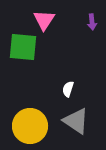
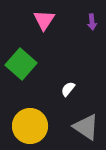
green square: moved 2 px left, 17 px down; rotated 36 degrees clockwise
white semicircle: rotated 21 degrees clockwise
gray triangle: moved 10 px right, 6 px down
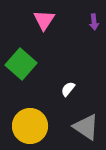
purple arrow: moved 2 px right
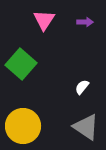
purple arrow: moved 9 px left; rotated 84 degrees counterclockwise
white semicircle: moved 14 px right, 2 px up
yellow circle: moved 7 px left
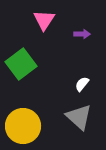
purple arrow: moved 3 px left, 12 px down
green square: rotated 12 degrees clockwise
white semicircle: moved 3 px up
gray triangle: moved 7 px left, 10 px up; rotated 8 degrees clockwise
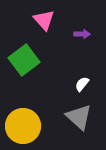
pink triangle: rotated 15 degrees counterclockwise
green square: moved 3 px right, 4 px up
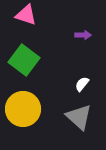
pink triangle: moved 18 px left, 5 px up; rotated 30 degrees counterclockwise
purple arrow: moved 1 px right, 1 px down
green square: rotated 16 degrees counterclockwise
yellow circle: moved 17 px up
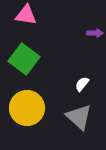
pink triangle: rotated 10 degrees counterclockwise
purple arrow: moved 12 px right, 2 px up
green square: moved 1 px up
yellow circle: moved 4 px right, 1 px up
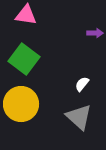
yellow circle: moved 6 px left, 4 px up
